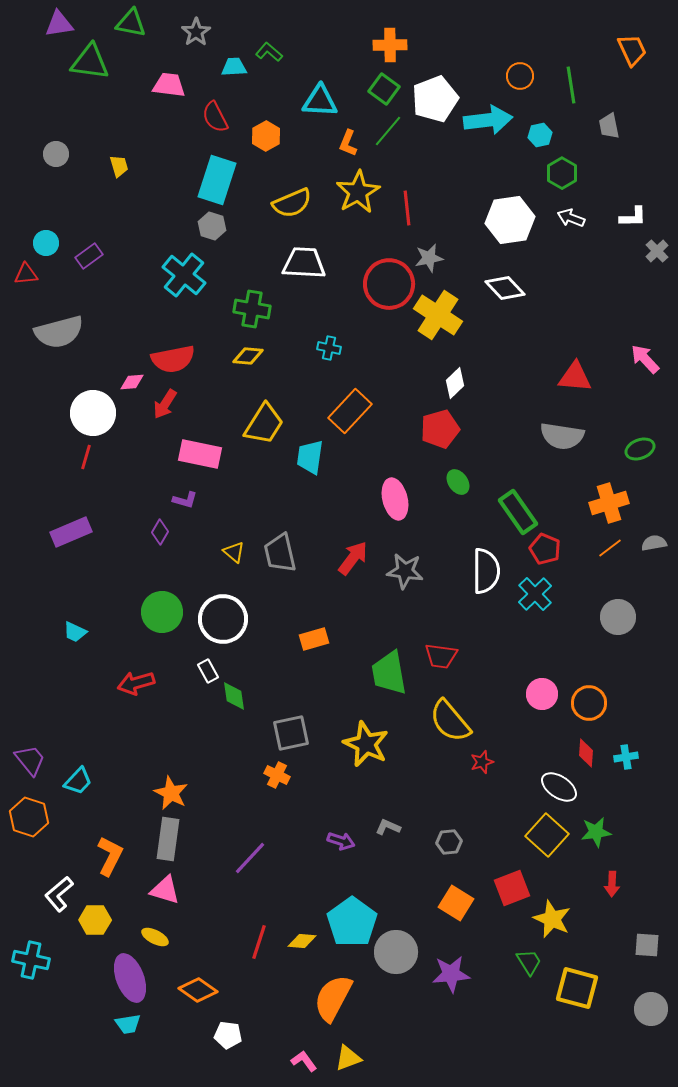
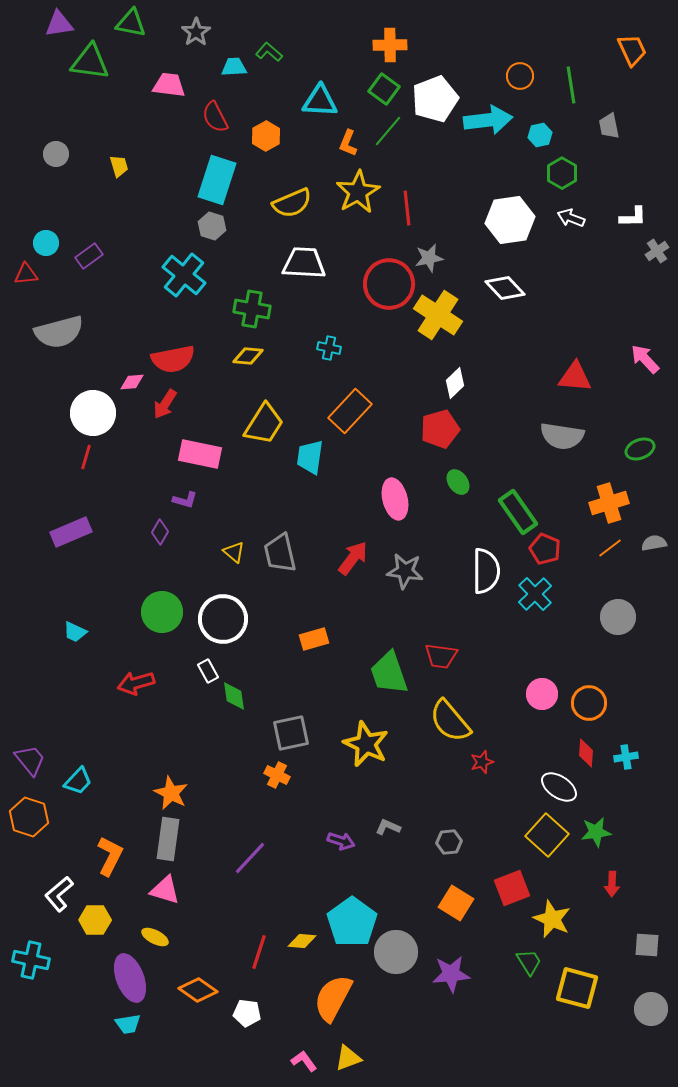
gray cross at (657, 251): rotated 10 degrees clockwise
green trapezoid at (389, 673): rotated 9 degrees counterclockwise
red line at (259, 942): moved 10 px down
white pentagon at (228, 1035): moved 19 px right, 22 px up
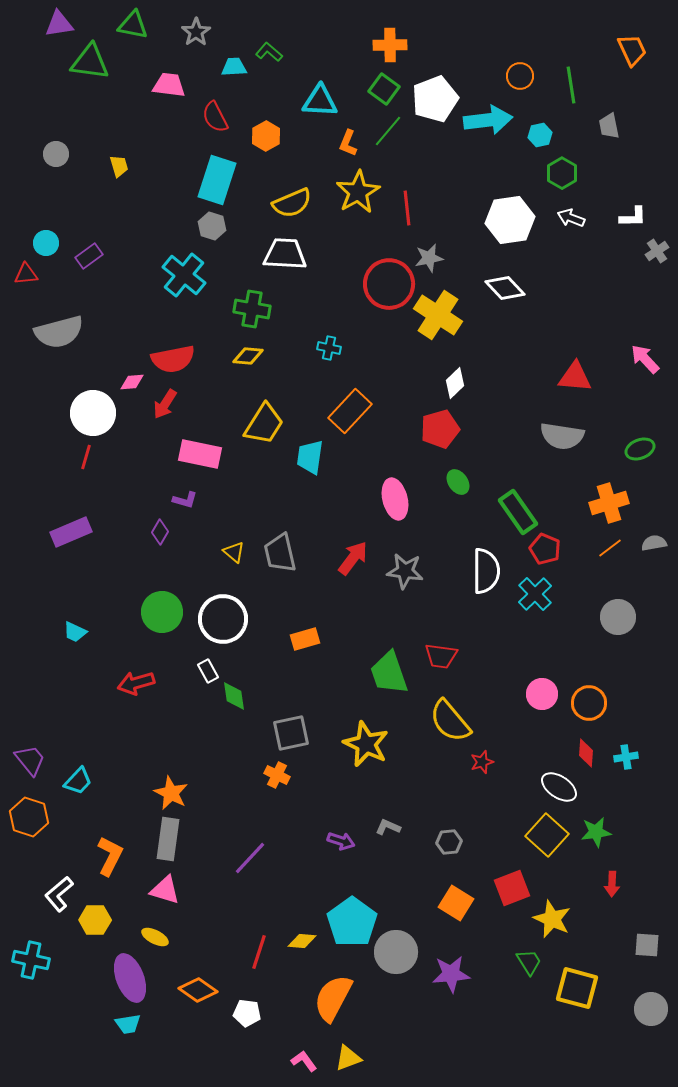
green triangle at (131, 23): moved 2 px right, 2 px down
white trapezoid at (304, 263): moved 19 px left, 9 px up
orange rectangle at (314, 639): moved 9 px left
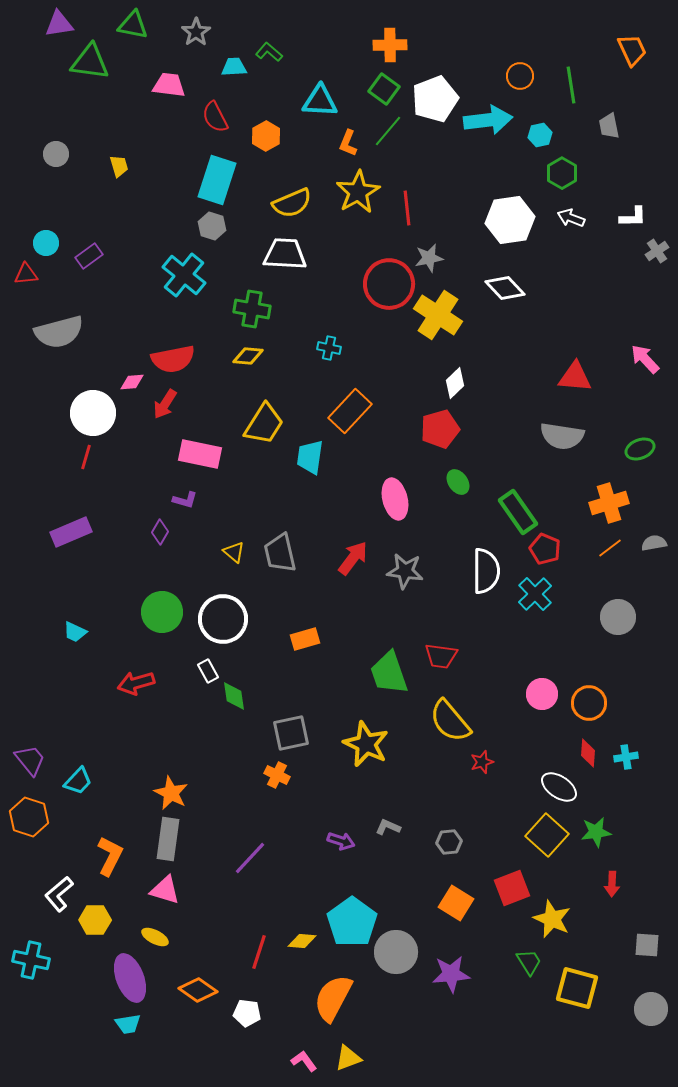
red diamond at (586, 753): moved 2 px right
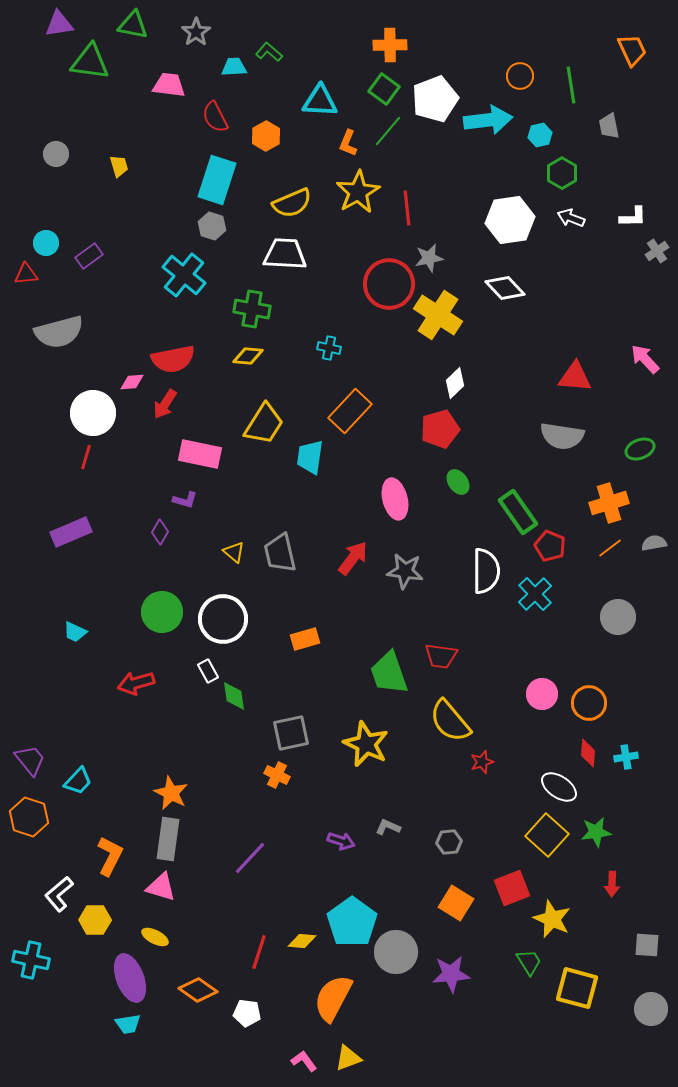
red pentagon at (545, 549): moved 5 px right, 3 px up
pink triangle at (165, 890): moved 4 px left, 3 px up
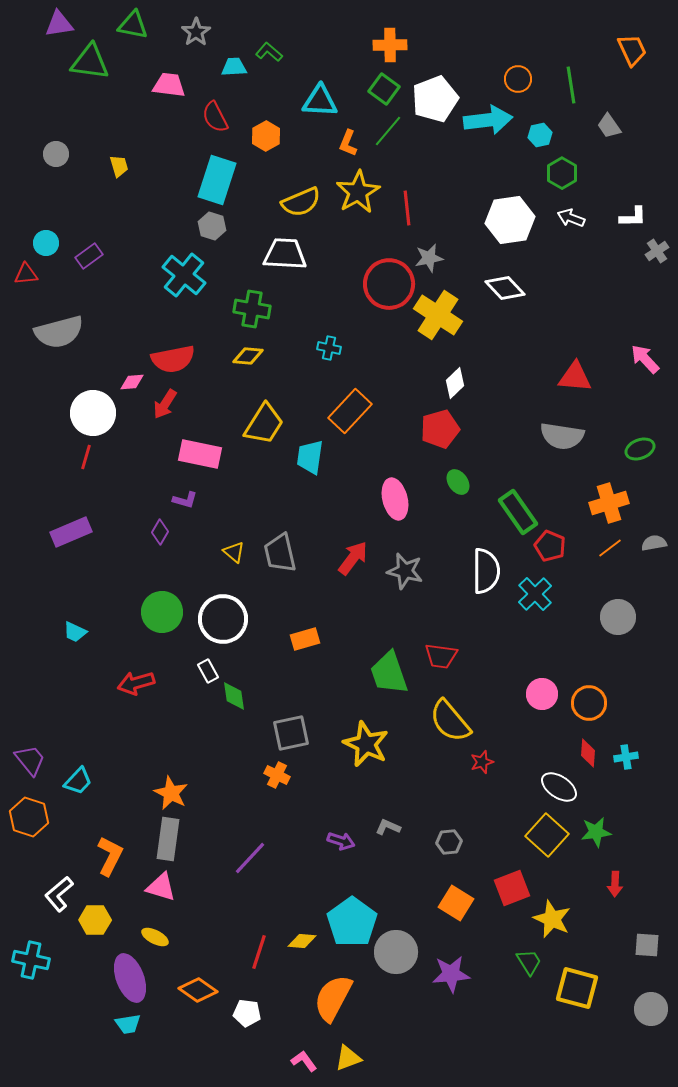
orange circle at (520, 76): moved 2 px left, 3 px down
gray trapezoid at (609, 126): rotated 24 degrees counterclockwise
yellow semicircle at (292, 203): moved 9 px right, 1 px up
gray star at (405, 571): rotated 6 degrees clockwise
red arrow at (612, 884): moved 3 px right
